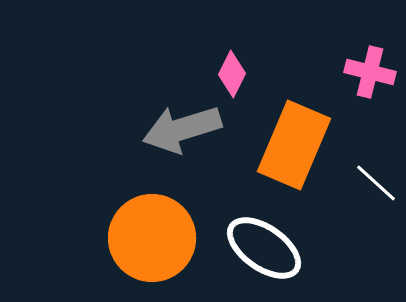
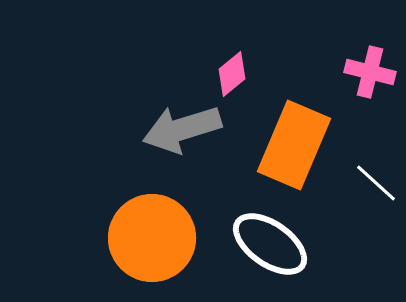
pink diamond: rotated 24 degrees clockwise
white ellipse: moved 6 px right, 4 px up
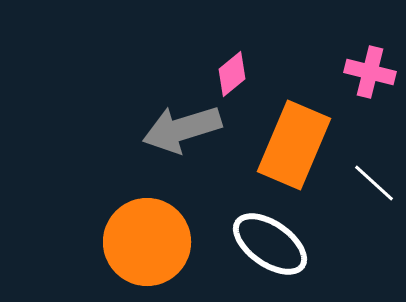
white line: moved 2 px left
orange circle: moved 5 px left, 4 px down
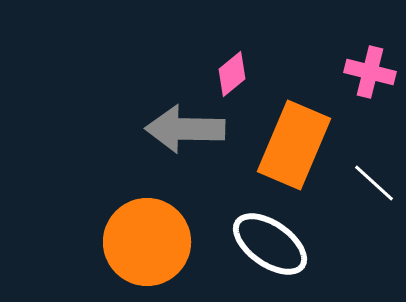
gray arrow: moved 3 px right; rotated 18 degrees clockwise
